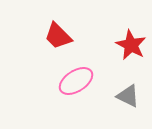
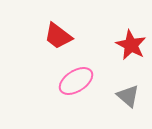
red trapezoid: rotated 8 degrees counterclockwise
gray triangle: rotated 15 degrees clockwise
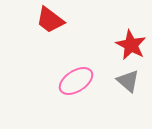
red trapezoid: moved 8 px left, 16 px up
gray triangle: moved 15 px up
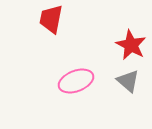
red trapezoid: moved 1 px right, 1 px up; rotated 64 degrees clockwise
pink ellipse: rotated 12 degrees clockwise
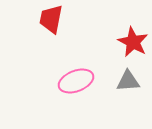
red star: moved 2 px right, 3 px up
gray triangle: rotated 45 degrees counterclockwise
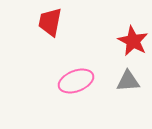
red trapezoid: moved 1 px left, 3 px down
red star: moved 1 px up
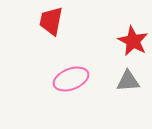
red trapezoid: moved 1 px right, 1 px up
pink ellipse: moved 5 px left, 2 px up
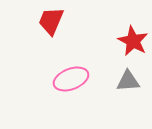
red trapezoid: rotated 12 degrees clockwise
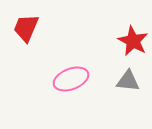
red trapezoid: moved 25 px left, 7 px down
gray triangle: rotated 10 degrees clockwise
